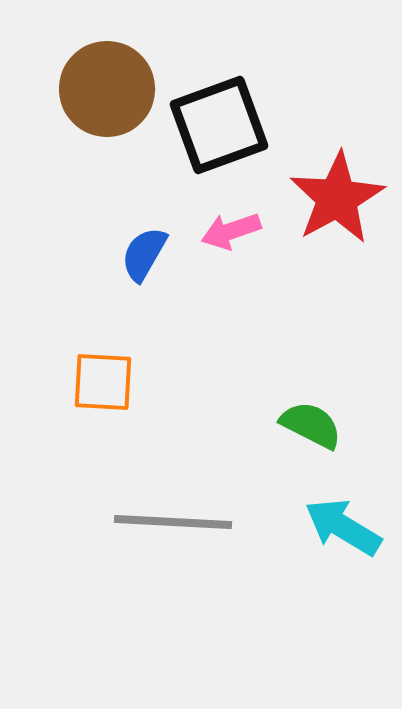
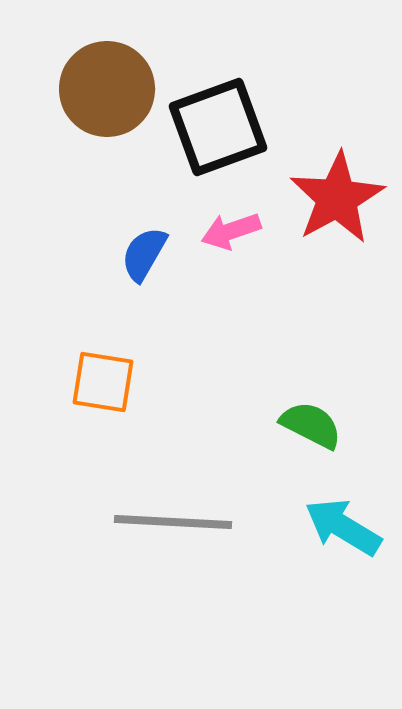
black square: moved 1 px left, 2 px down
orange square: rotated 6 degrees clockwise
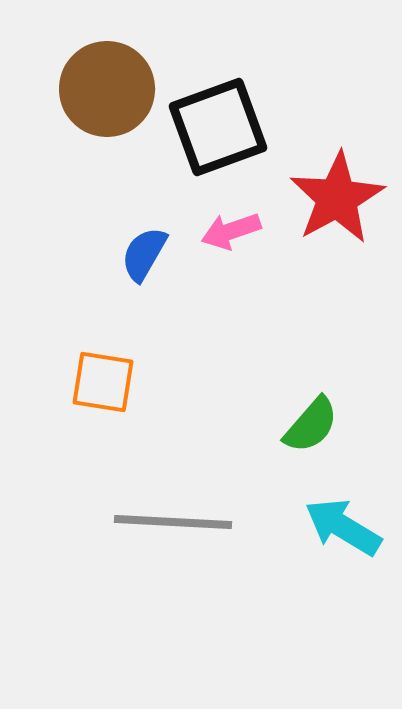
green semicircle: rotated 104 degrees clockwise
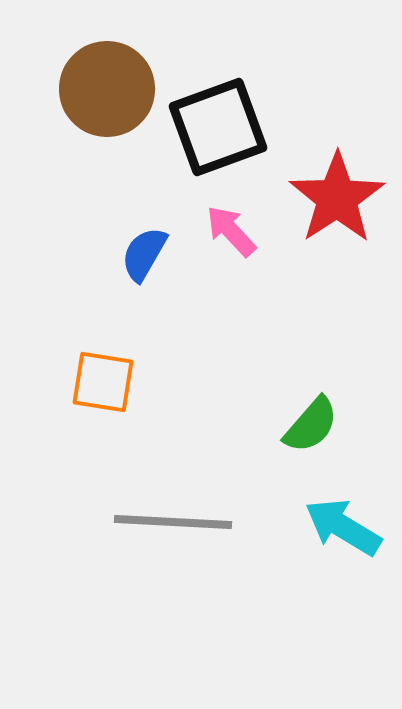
red star: rotated 4 degrees counterclockwise
pink arrow: rotated 66 degrees clockwise
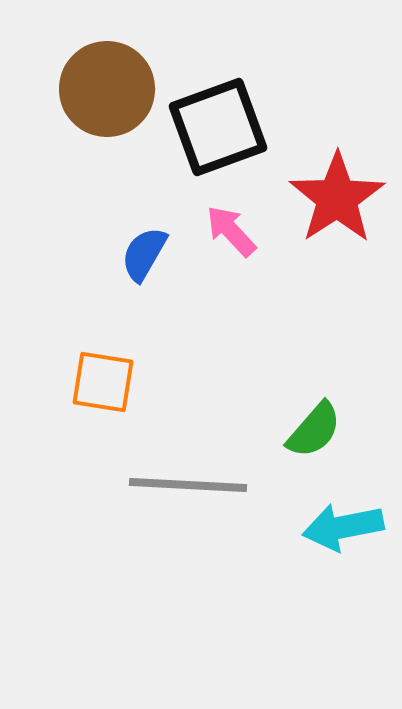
green semicircle: moved 3 px right, 5 px down
gray line: moved 15 px right, 37 px up
cyan arrow: rotated 42 degrees counterclockwise
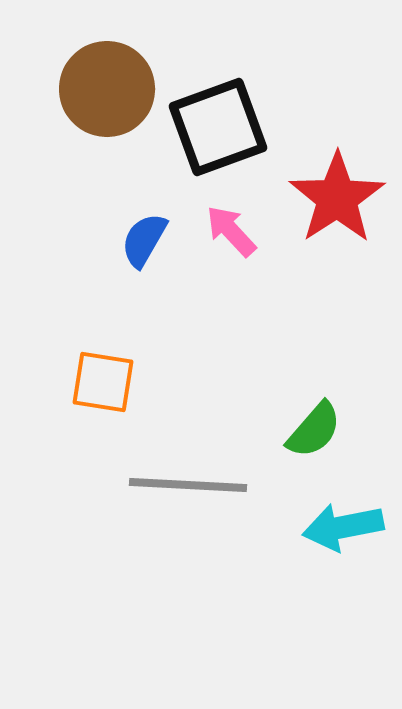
blue semicircle: moved 14 px up
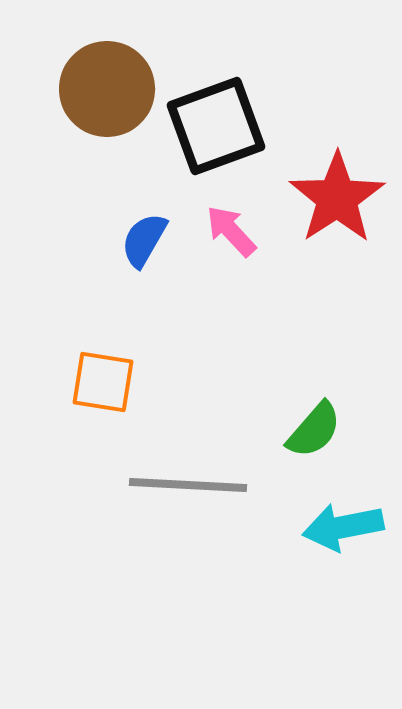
black square: moved 2 px left, 1 px up
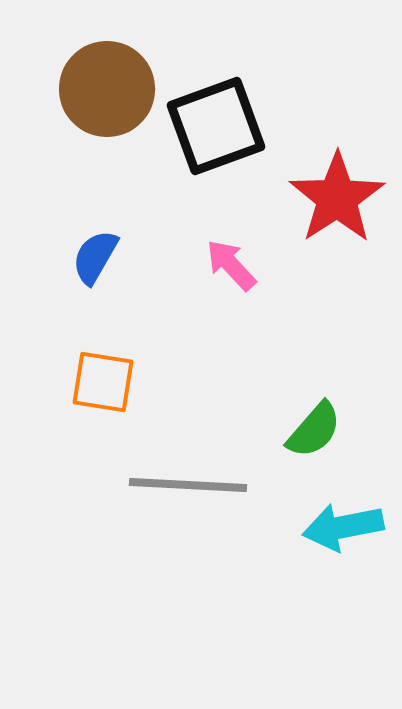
pink arrow: moved 34 px down
blue semicircle: moved 49 px left, 17 px down
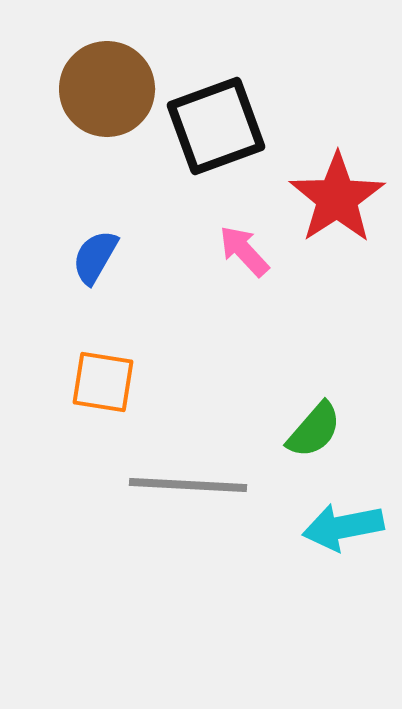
pink arrow: moved 13 px right, 14 px up
